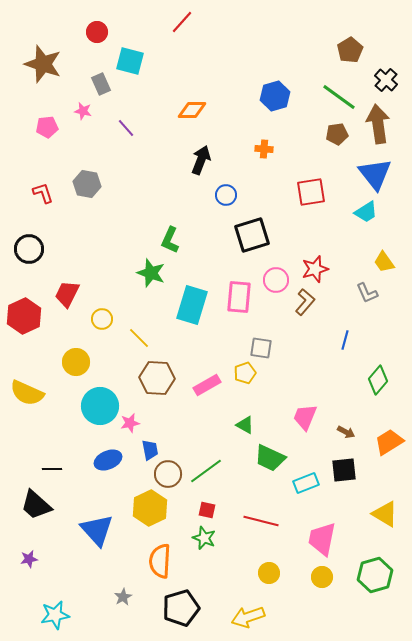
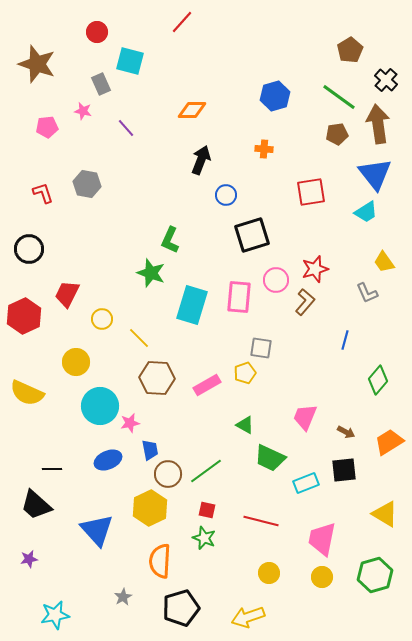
brown star at (43, 64): moved 6 px left
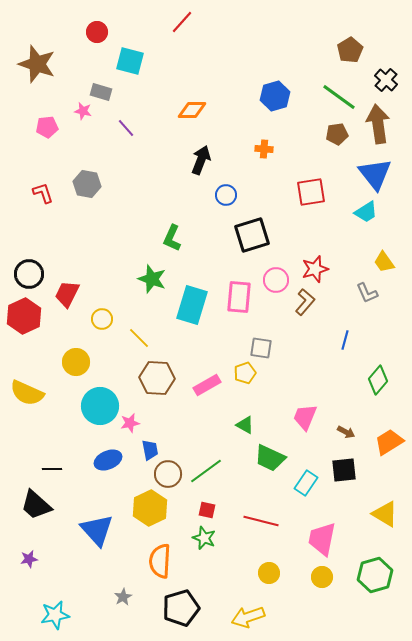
gray rectangle at (101, 84): moved 8 px down; rotated 50 degrees counterclockwise
green L-shape at (170, 240): moved 2 px right, 2 px up
black circle at (29, 249): moved 25 px down
green star at (151, 273): moved 1 px right, 6 px down
cyan rectangle at (306, 483): rotated 35 degrees counterclockwise
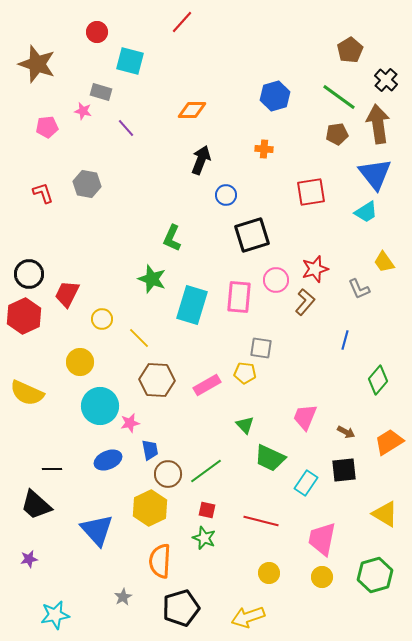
gray L-shape at (367, 293): moved 8 px left, 4 px up
yellow circle at (76, 362): moved 4 px right
yellow pentagon at (245, 373): rotated 25 degrees clockwise
brown hexagon at (157, 378): moved 2 px down
green triangle at (245, 425): rotated 18 degrees clockwise
